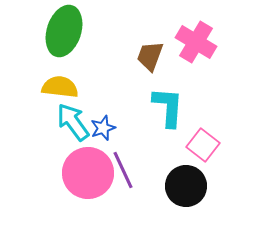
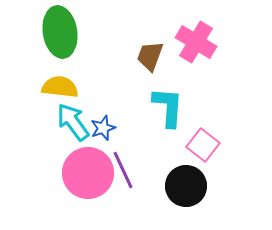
green ellipse: moved 4 px left, 1 px down; rotated 27 degrees counterclockwise
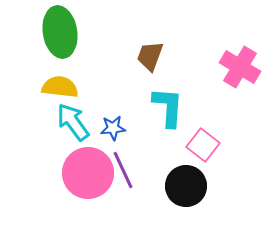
pink cross: moved 44 px right, 25 px down
blue star: moved 10 px right; rotated 15 degrees clockwise
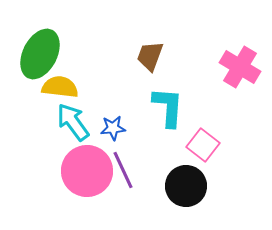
green ellipse: moved 20 px left, 22 px down; rotated 36 degrees clockwise
pink circle: moved 1 px left, 2 px up
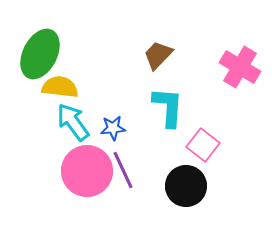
brown trapezoid: moved 8 px right, 1 px up; rotated 24 degrees clockwise
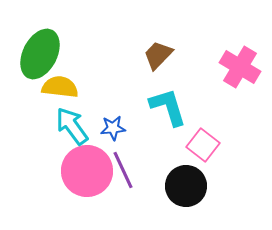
cyan L-shape: rotated 21 degrees counterclockwise
cyan arrow: moved 1 px left, 4 px down
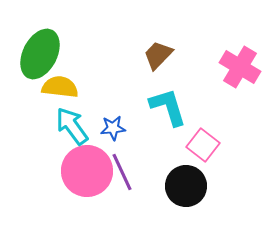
purple line: moved 1 px left, 2 px down
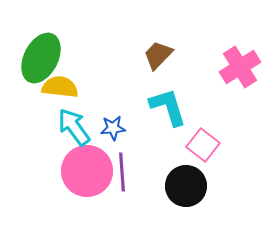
green ellipse: moved 1 px right, 4 px down
pink cross: rotated 27 degrees clockwise
cyan arrow: moved 2 px right, 1 px down
purple line: rotated 21 degrees clockwise
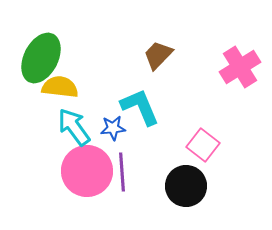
cyan L-shape: moved 28 px left; rotated 6 degrees counterclockwise
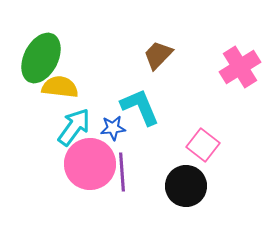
cyan arrow: rotated 72 degrees clockwise
pink circle: moved 3 px right, 7 px up
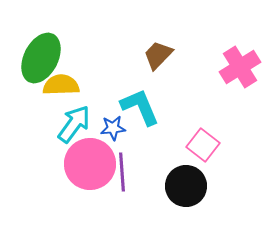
yellow semicircle: moved 1 px right, 2 px up; rotated 9 degrees counterclockwise
cyan arrow: moved 3 px up
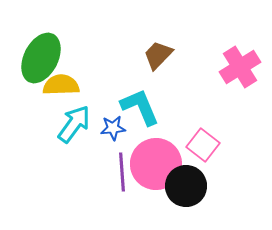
pink circle: moved 66 px right
